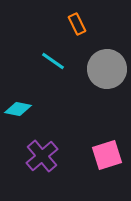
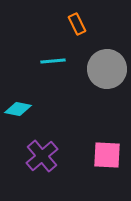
cyan line: rotated 40 degrees counterclockwise
pink square: rotated 20 degrees clockwise
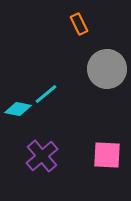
orange rectangle: moved 2 px right
cyan line: moved 7 px left, 33 px down; rotated 35 degrees counterclockwise
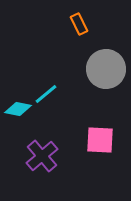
gray circle: moved 1 px left
pink square: moved 7 px left, 15 px up
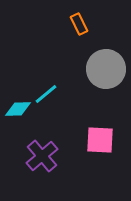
cyan diamond: rotated 12 degrees counterclockwise
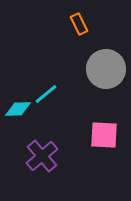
pink square: moved 4 px right, 5 px up
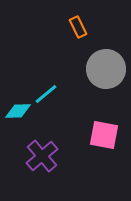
orange rectangle: moved 1 px left, 3 px down
cyan diamond: moved 2 px down
pink square: rotated 8 degrees clockwise
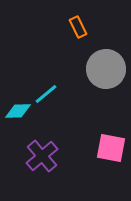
pink square: moved 7 px right, 13 px down
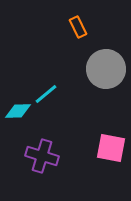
purple cross: rotated 32 degrees counterclockwise
